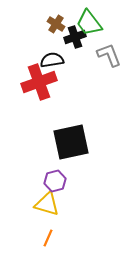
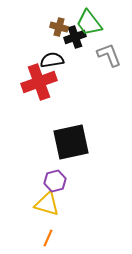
brown cross: moved 3 px right, 3 px down; rotated 18 degrees counterclockwise
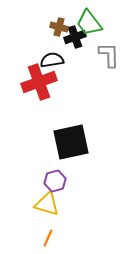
gray L-shape: rotated 20 degrees clockwise
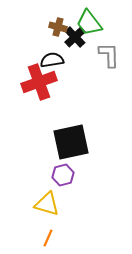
brown cross: moved 1 px left
black cross: rotated 25 degrees counterclockwise
purple hexagon: moved 8 px right, 6 px up
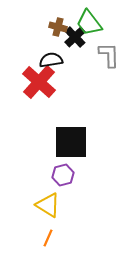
black semicircle: moved 1 px left
red cross: rotated 28 degrees counterclockwise
black square: rotated 12 degrees clockwise
yellow triangle: moved 1 px right, 1 px down; rotated 16 degrees clockwise
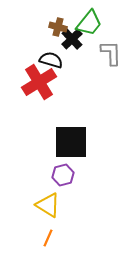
green trapezoid: rotated 104 degrees counterclockwise
black cross: moved 3 px left, 2 px down
gray L-shape: moved 2 px right, 2 px up
black semicircle: rotated 25 degrees clockwise
red cross: rotated 16 degrees clockwise
